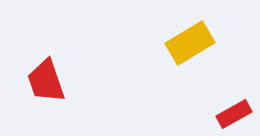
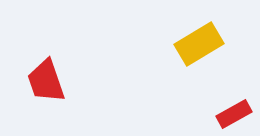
yellow rectangle: moved 9 px right, 1 px down
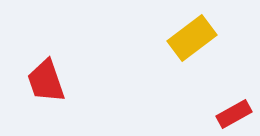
yellow rectangle: moved 7 px left, 6 px up; rotated 6 degrees counterclockwise
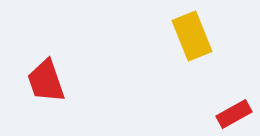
yellow rectangle: moved 2 px up; rotated 75 degrees counterclockwise
